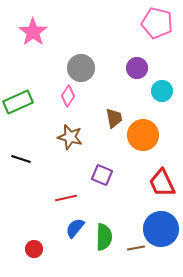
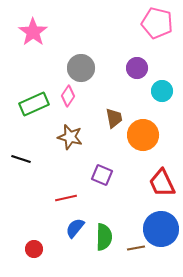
green rectangle: moved 16 px right, 2 px down
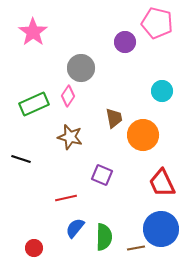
purple circle: moved 12 px left, 26 px up
red circle: moved 1 px up
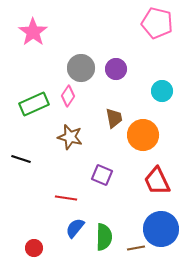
purple circle: moved 9 px left, 27 px down
red trapezoid: moved 5 px left, 2 px up
red line: rotated 20 degrees clockwise
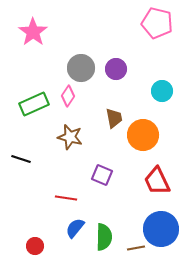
red circle: moved 1 px right, 2 px up
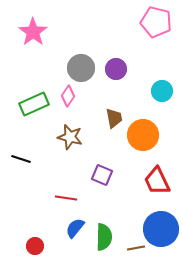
pink pentagon: moved 1 px left, 1 px up
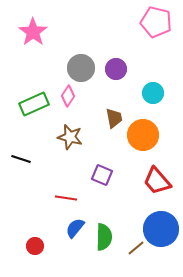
cyan circle: moved 9 px left, 2 px down
red trapezoid: rotated 16 degrees counterclockwise
brown line: rotated 30 degrees counterclockwise
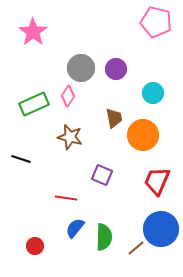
red trapezoid: rotated 64 degrees clockwise
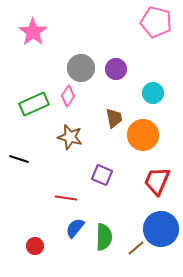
black line: moved 2 px left
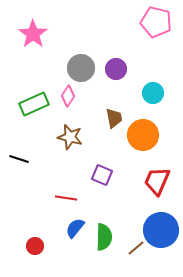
pink star: moved 2 px down
blue circle: moved 1 px down
